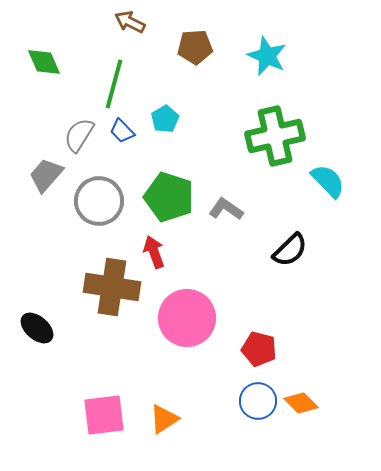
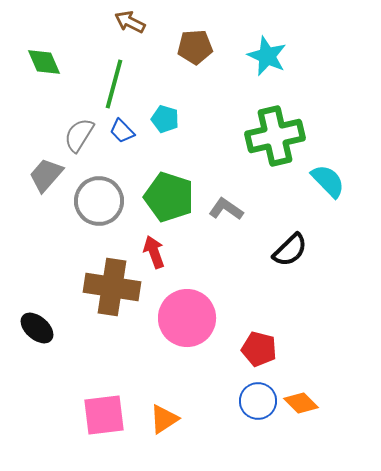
cyan pentagon: rotated 24 degrees counterclockwise
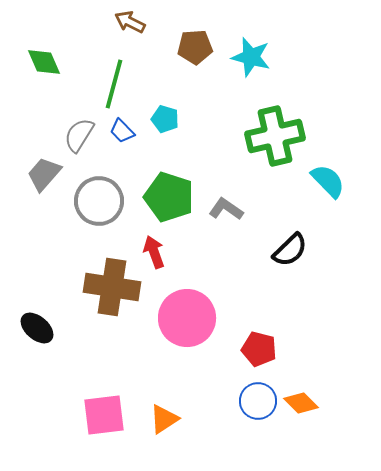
cyan star: moved 16 px left, 1 px down; rotated 9 degrees counterclockwise
gray trapezoid: moved 2 px left, 1 px up
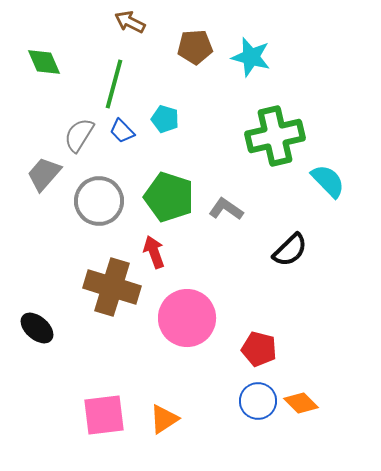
brown cross: rotated 8 degrees clockwise
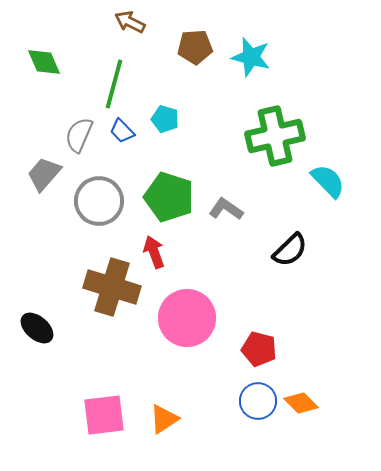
gray semicircle: rotated 9 degrees counterclockwise
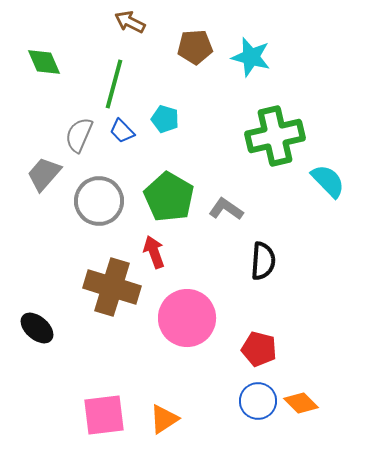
green pentagon: rotated 12 degrees clockwise
black semicircle: moved 27 px left, 11 px down; rotated 42 degrees counterclockwise
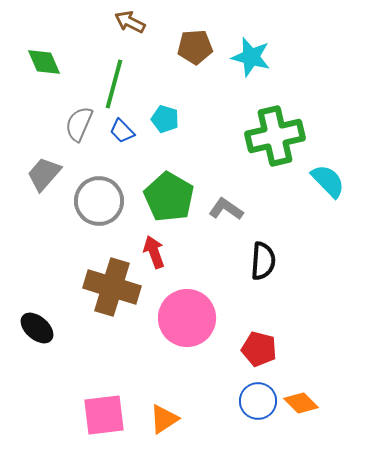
gray semicircle: moved 11 px up
